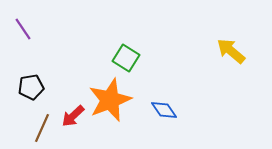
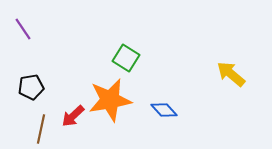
yellow arrow: moved 23 px down
orange star: rotated 12 degrees clockwise
blue diamond: rotated 8 degrees counterclockwise
brown line: moved 1 px left, 1 px down; rotated 12 degrees counterclockwise
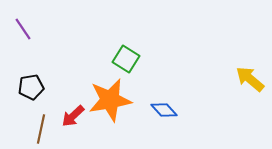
green square: moved 1 px down
yellow arrow: moved 19 px right, 5 px down
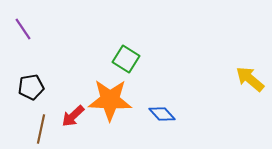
orange star: rotated 12 degrees clockwise
blue diamond: moved 2 px left, 4 px down
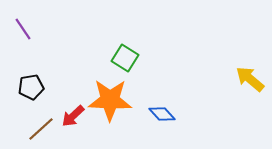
green square: moved 1 px left, 1 px up
brown line: rotated 36 degrees clockwise
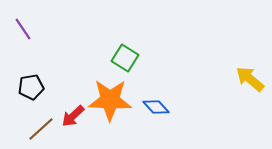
blue diamond: moved 6 px left, 7 px up
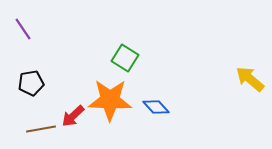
black pentagon: moved 4 px up
brown line: rotated 32 degrees clockwise
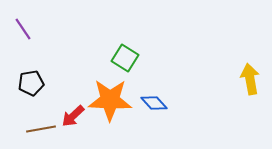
yellow arrow: rotated 40 degrees clockwise
blue diamond: moved 2 px left, 4 px up
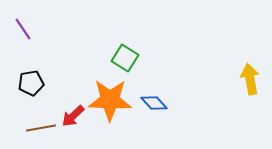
brown line: moved 1 px up
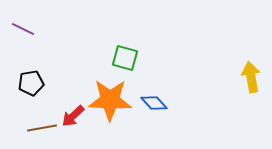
purple line: rotated 30 degrees counterclockwise
green square: rotated 16 degrees counterclockwise
yellow arrow: moved 1 px right, 2 px up
brown line: moved 1 px right
